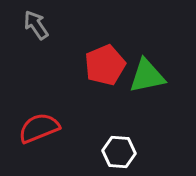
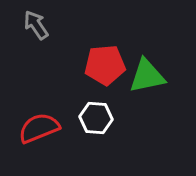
red pentagon: rotated 18 degrees clockwise
white hexagon: moved 23 px left, 34 px up
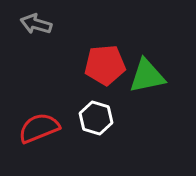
gray arrow: moved 1 px up; rotated 40 degrees counterclockwise
white hexagon: rotated 12 degrees clockwise
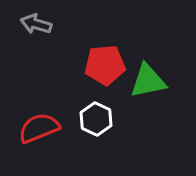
green triangle: moved 1 px right, 5 px down
white hexagon: moved 1 px down; rotated 8 degrees clockwise
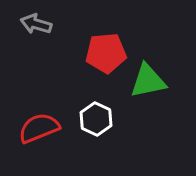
red pentagon: moved 1 px right, 12 px up
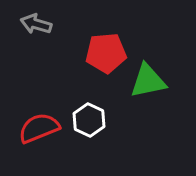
white hexagon: moved 7 px left, 1 px down
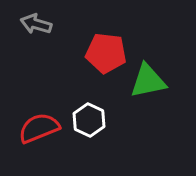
red pentagon: rotated 12 degrees clockwise
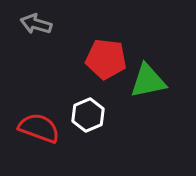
red pentagon: moved 6 px down
white hexagon: moved 1 px left, 5 px up; rotated 12 degrees clockwise
red semicircle: rotated 42 degrees clockwise
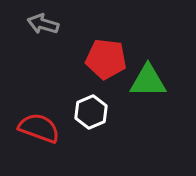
gray arrow: moved 7 px right
green triangle: rotated 12 degrees clockwise
white hexagon: moved 3 px right, 3 px up
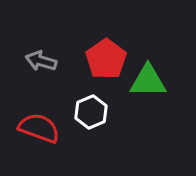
gray arrow: moved 2 px left, 37 px down
red pentagon: rotated 30 degrees clockwise
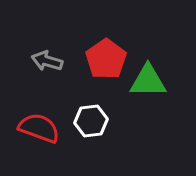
gray arrow: moved 6 px right
white hexagon: moved 9 px down; rotated 16 degrees clockwise
